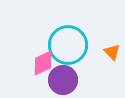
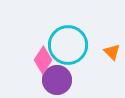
pink diamond: moved 3 px up; rotated 32 degrees counterclockwise
purple circle: moved 6 px left
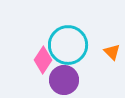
purple circle: moved 7 px right
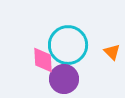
pink diamond: rotated 36 degrees counterclockwise
purple circle: moved 1 px up
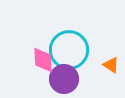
cyan circle: moved 1 px right, 5 px down
orange triangle: moved 1 px left, 13 px down; rotated 12 degrees counterclockwise
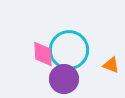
pink diamond: moved 6 px up
orange triangle: rotated 12 degrees counterclockwise
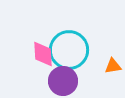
orange triangle: moved 2 px right, 1 px down; rotated 30 degrees counterclockwise
purple circle: moved 1 px left, 2 px down
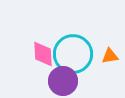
cyan circle: moved 4 px right, 4 px down
orange triangle: moved 3 px left, 10 px up
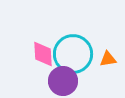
orange triangle: moved 2 px left, 3 px down
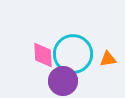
pink diamond: moved 1 px down
